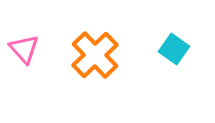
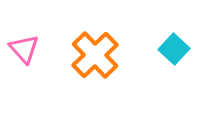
cyan square: rotated 8 degrees clockwise
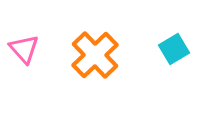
cyan square: rotated 16 degrees clockwise
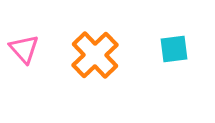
cyan square: rotated 24 degrees clockwise
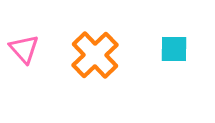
cyan square: rotated 8 degrees clockwise
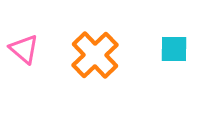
pink triangle: rotated 8 degrees counterclockwise
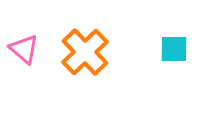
orange cross: moved 10 px left, 3 px up
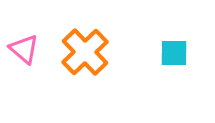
cyan square: moved 4 px down
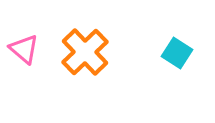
cyan square: moved 3 px right; rotated 32 degrees clockwise
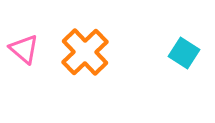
cyan square: moved 7 px right
